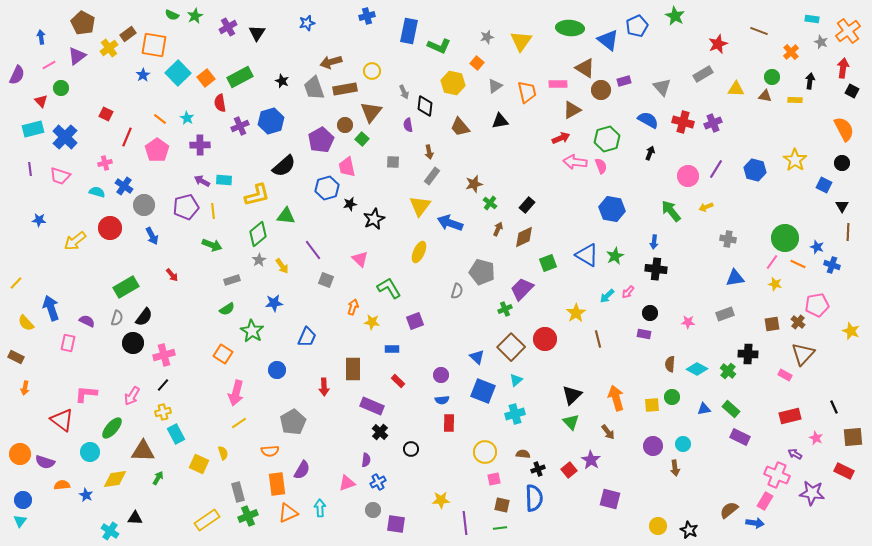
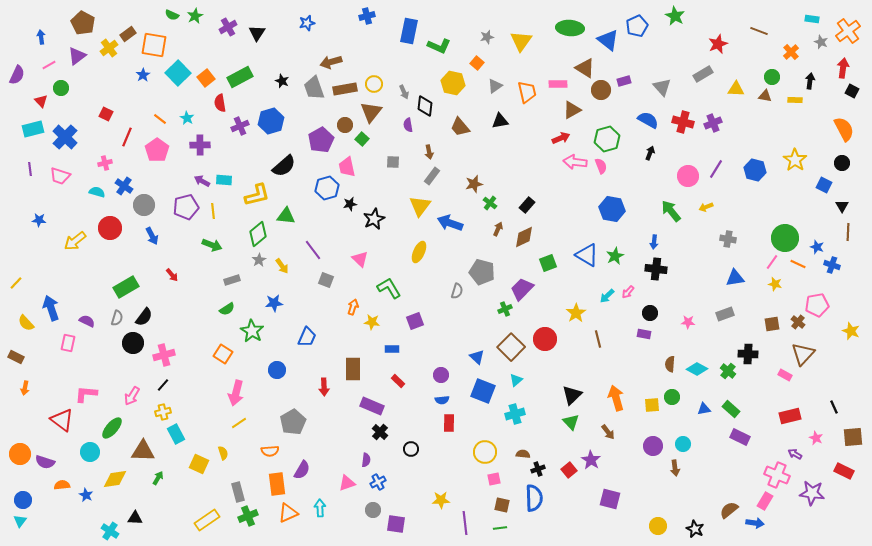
yellow circle at (372, 71): moved 2 px right, 13 px down
black star at (689, 530): moved 6 px right, 1 px up
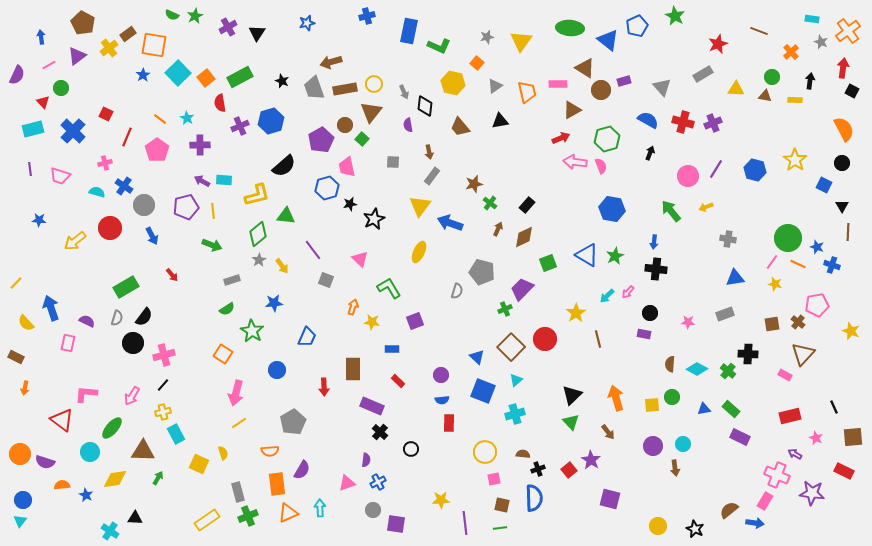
red triangle at (41, 101): moved 2 px right, 1 px down
blue cross at (65, 137): moved 8 px right, 6 px up
green circle at (785, 238): moved 3 px right
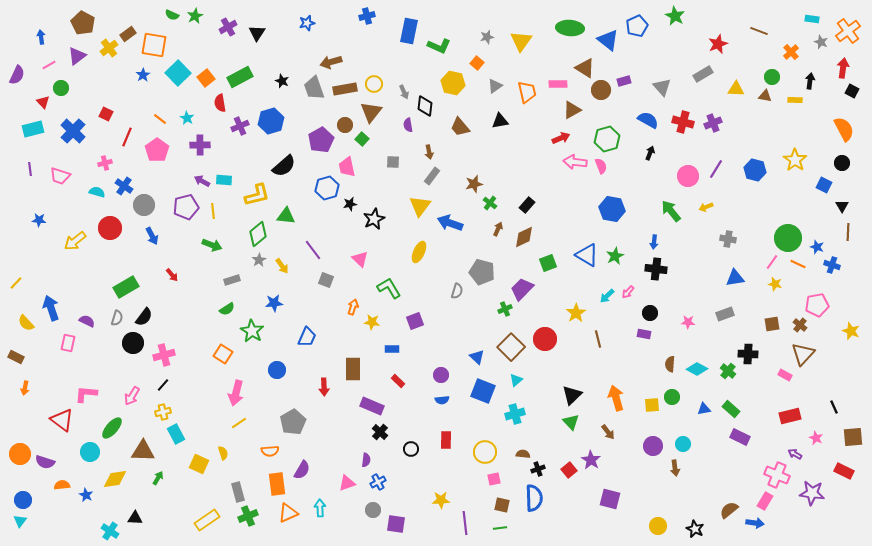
brown cross at (798, 322): moved 2 px right, 3 px down
red rectangle at (449, 423): moved 3 px left, 17 px down
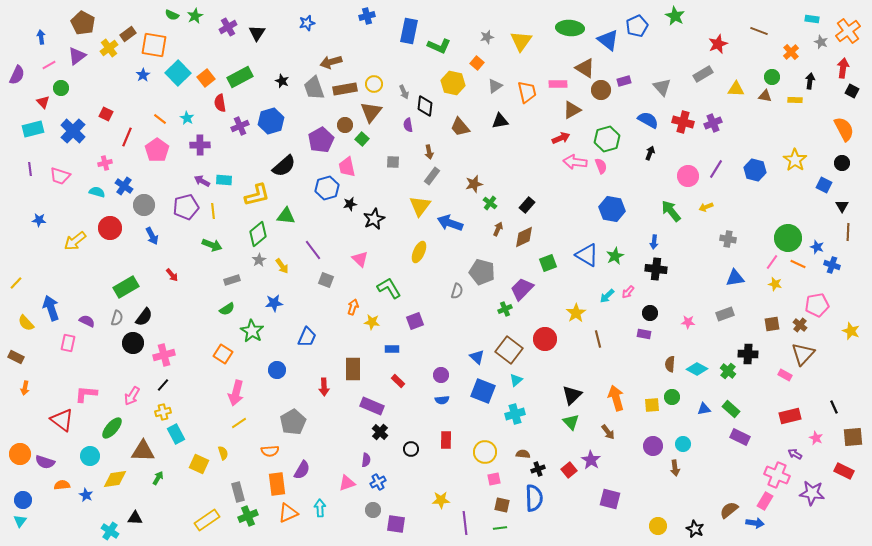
brown square at (511, 347): moved 2 px left, 3 px down; rotated 8 degrees counterclockwise
cyan circle at (90, 452): moved 4 px down
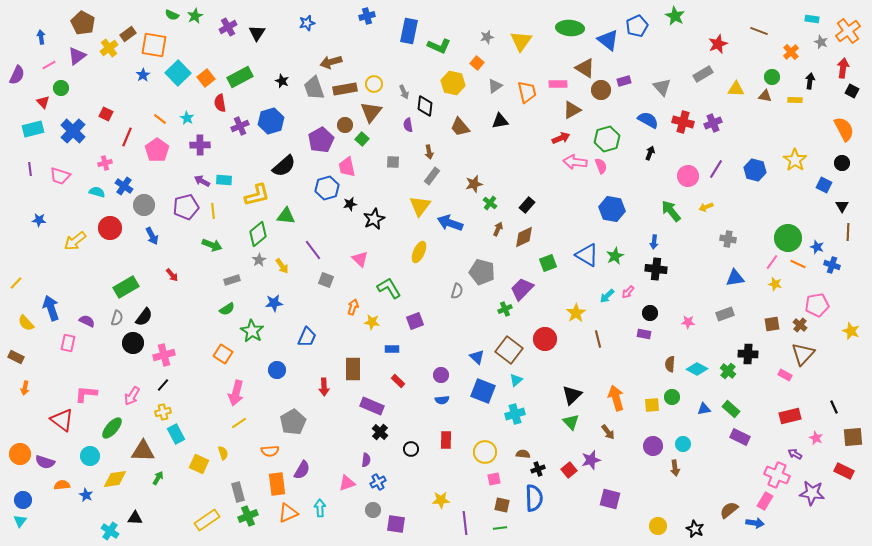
purple star at (591, 460): rotated 24 degrees clockwise
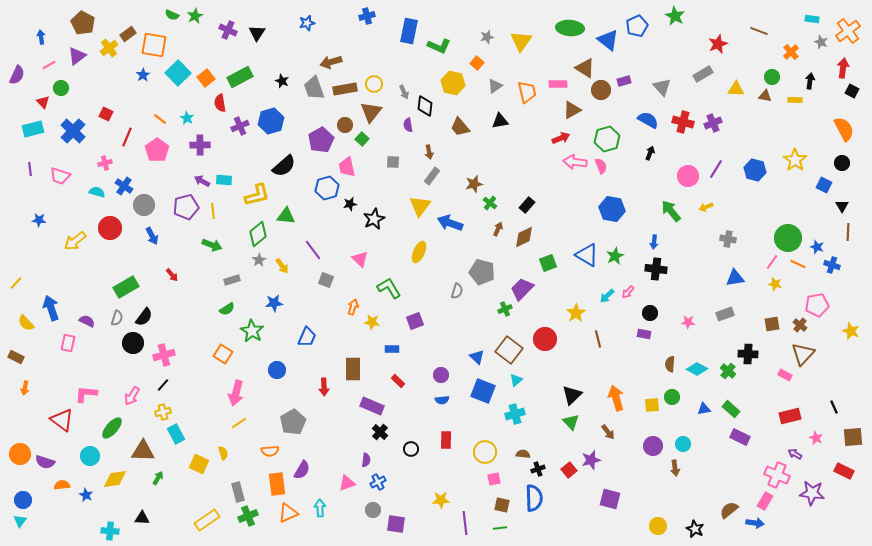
purple cross at (228, 27): moved 3 px down; rotated 36 degrees counterclockwise
black triangle at (135, 518): moved 7 px right
cyan cross at (110, 531): rotated 30 degrees counterclockwise
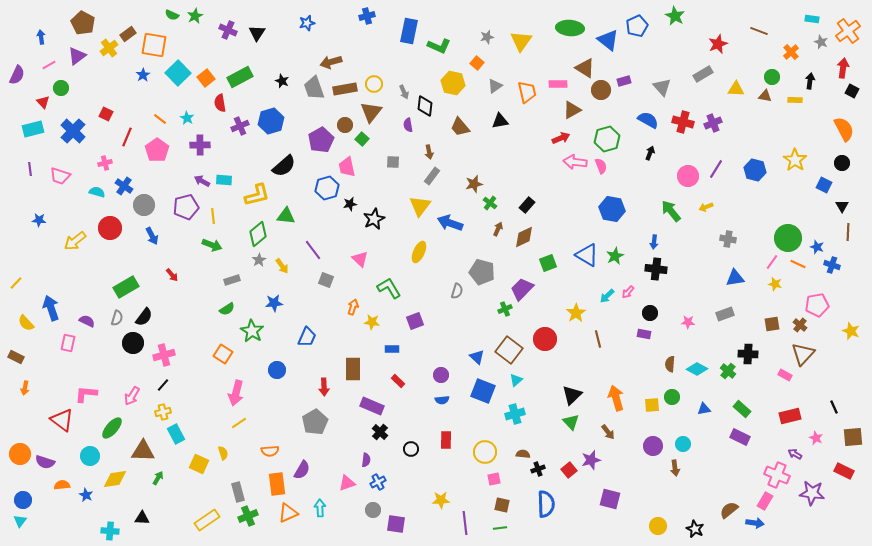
yellow line at (213, 211): moved 5 px down
green rectangle at (731, 409): moved 11 px right
gray pentagon at (293, 422): moved 22 px right
blue semicircle at (534, 498): moved 12 px right, 6 px down
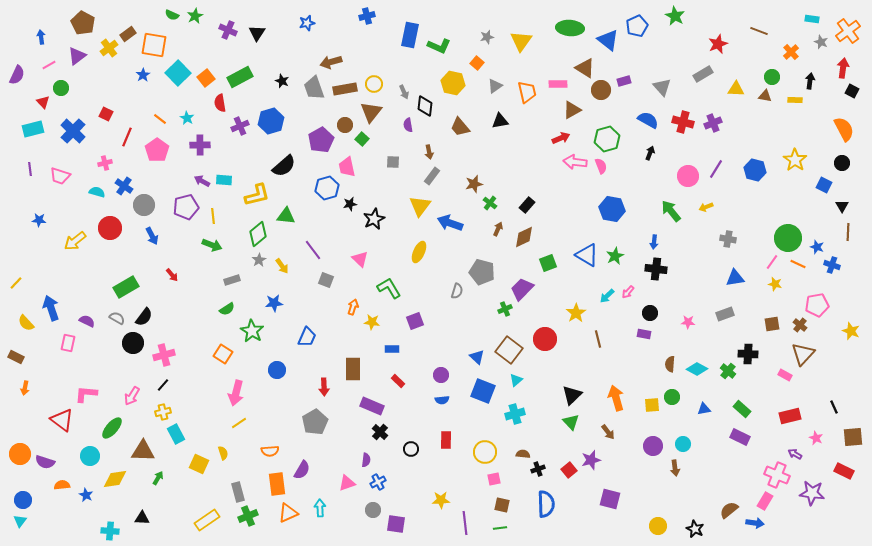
blue rectangle at (409, 31): moved 1 px right, 4 px down
gray semicircle at (117, 318): rotated 77 degrees counterclockwise
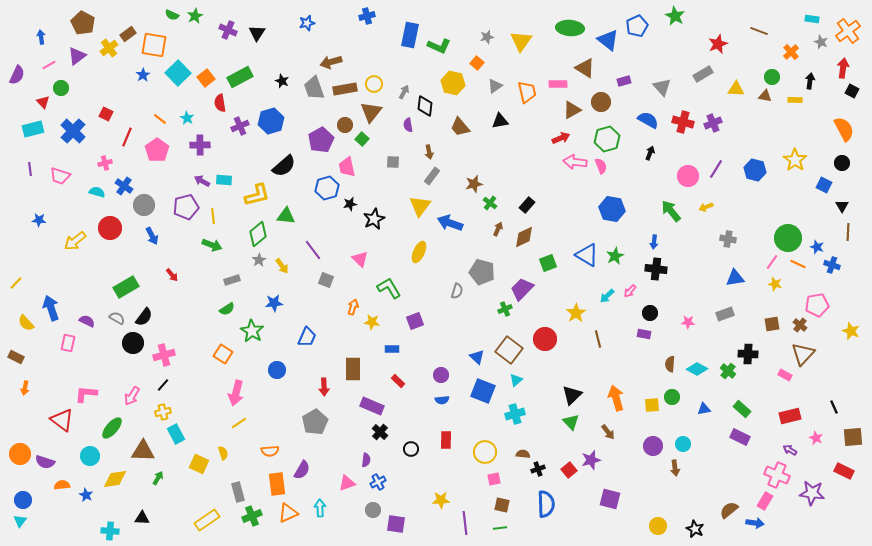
brown circle at (601, 90): moved 12 px down
gray arrow at (404, 92): rotated 128 degrees counterclockwise
pink arrow at (628, 292): moved 2 px right, 1 px up
purple arrow at (795, 454): moved 5 px left, 4 px up
green cross at (248, 516): moved 4 px right
